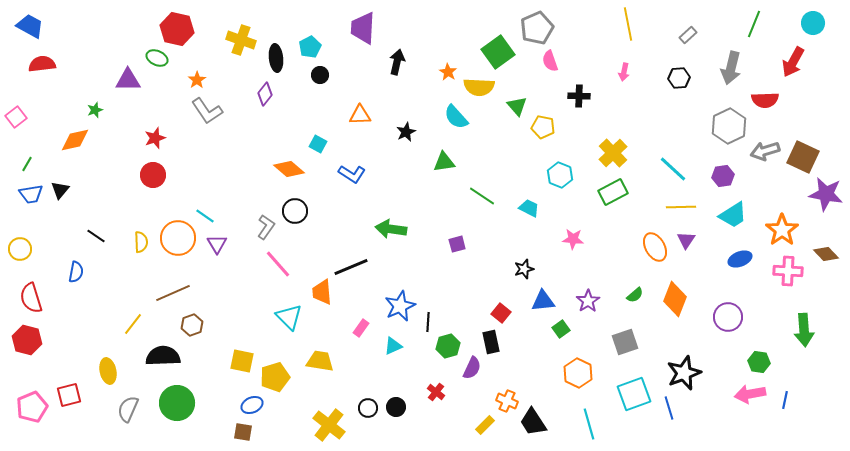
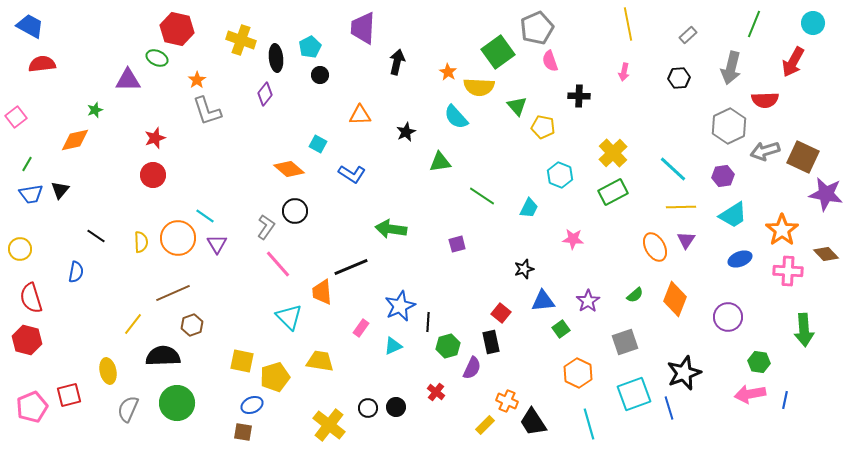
gray L-shape at (207, 111): rotated 16 degrees clockwise
green triangle at (444, 162): moved 4 px left
cyan trapezoid at (529, 208): rotated 90 degrees clockwise
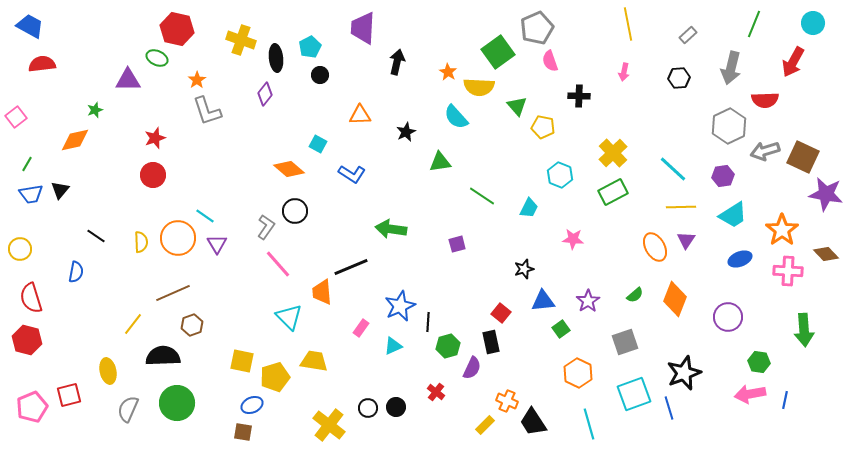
yellow trapezoid at (320, 361): moved 6 px left
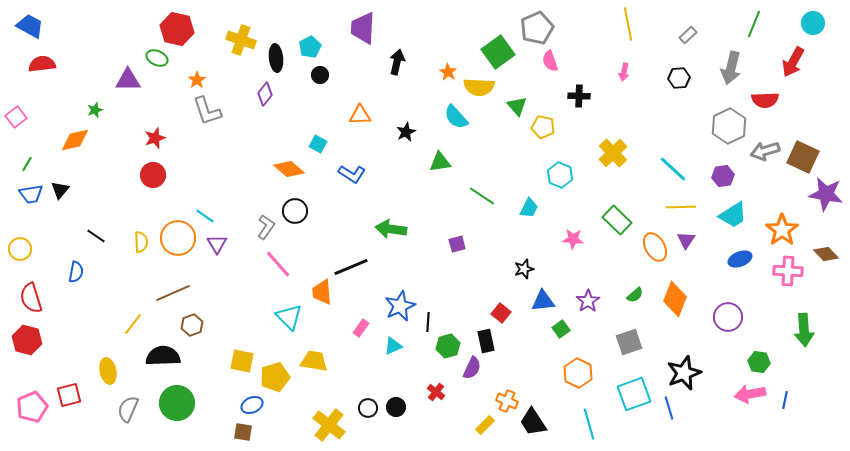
green rectangle at (613, 192): moved 4 px right, 28 px down; rotated 72 degrees clockwise
black rectangle at (491, 342): moved 5 px left, 1 px up
gray square at (625, 342): moved 4 px right
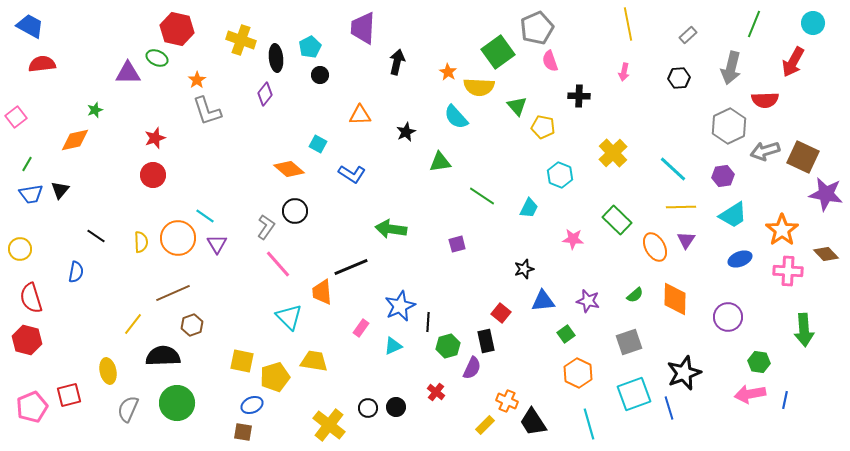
purple triangle at (128, 80): moved 7 px up
orange diamond at (675, 299): rotated 20 degrees counterclockwise
purple star at (588, 301): rotated 25 degrees counterclockwise
green square at (561, 329): moved 5 px right, 5 px down
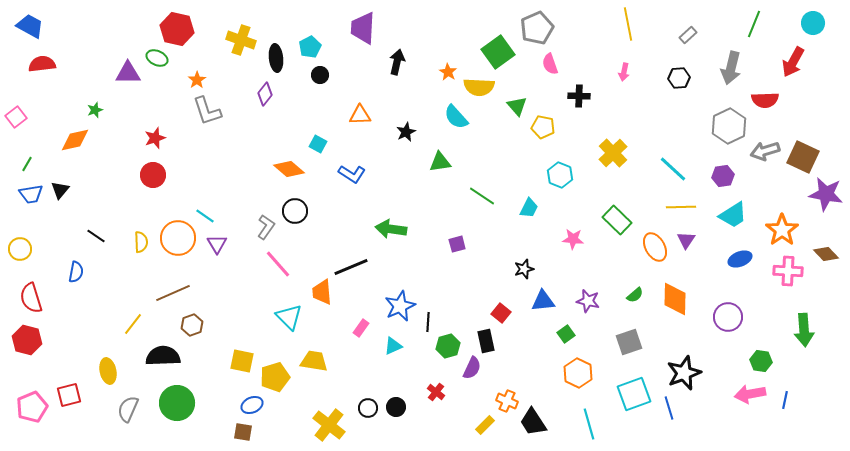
pink semicircle at (550, 61): moved 3 px down
green hexagon at (759, 362): moved 2 px right, 1 px up
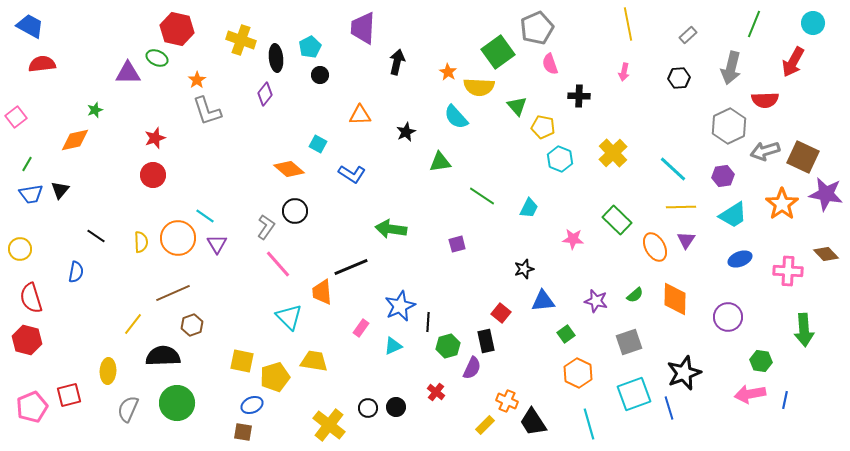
cyan hexagon at (560, 175): moved 16 px up
orange star at (782, 230): moved 26 px up
purple star at (588, 301): moved 8 px right
yellow ellipse at (108, 371): rotated 15 degrees clockwise
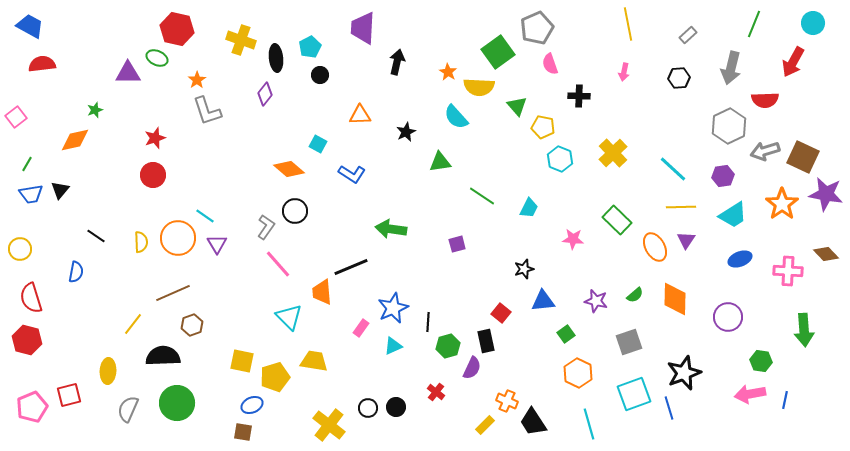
blue star at (400, 306): moved 7 px left, 2 px down
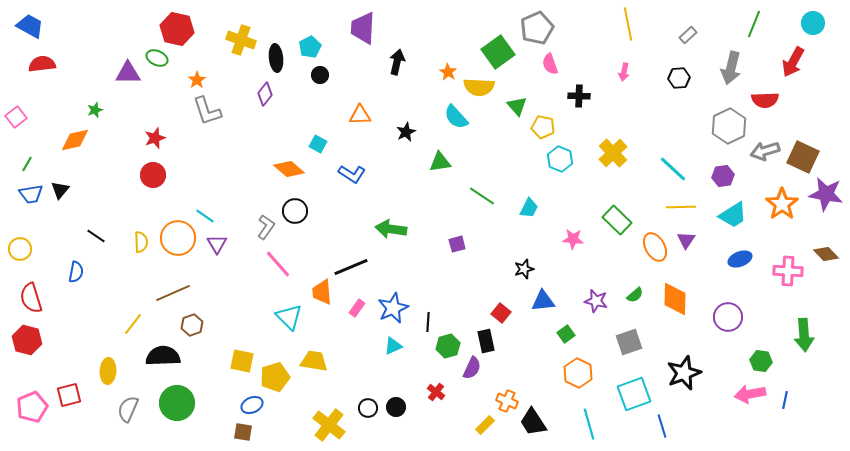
pink rectangle at (361, 328): moved 4 px left, 20 px up
green arrow at (804, 330): moved 5 px down
blue line at (669, 408): moved 7 px left, 18 px down
